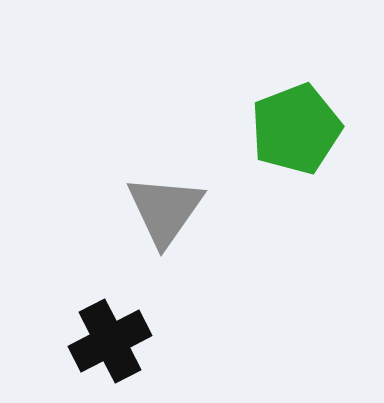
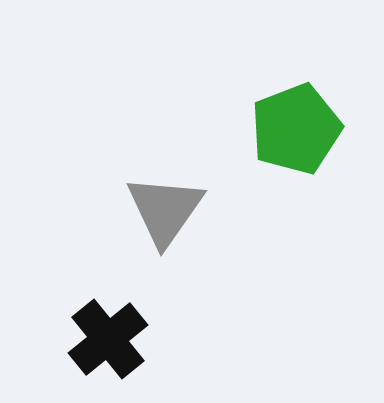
black cross: moved 2 px left, 2 px up; rotated 12 degrees counterclockwise
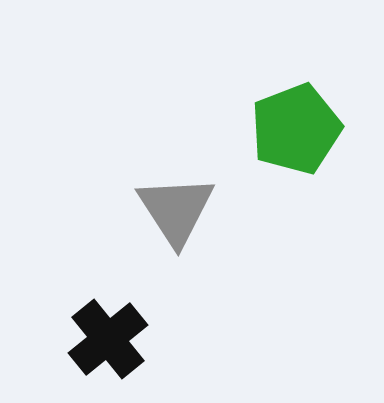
gray triangle: moved 11 px right; rotated 8 degrees counterclockwise
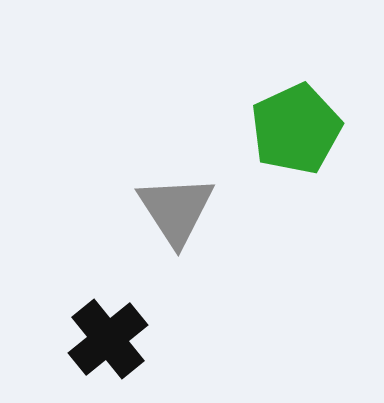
green pentagon: rotated 4 degrees counterclockwise
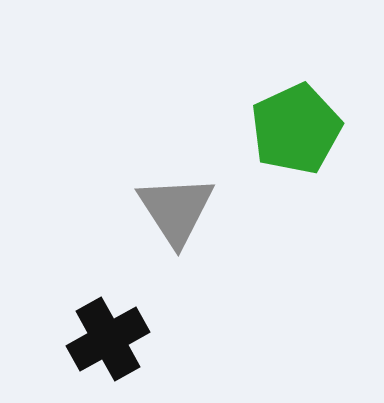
black cross: rotated 10 degrees clockwise
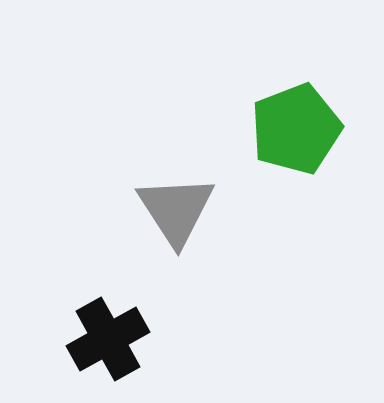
green pentagon: rotated 4 degrees clockwise
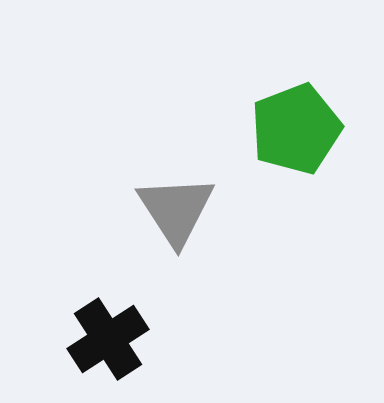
black cross: rotated 4 degrees counterclockwise
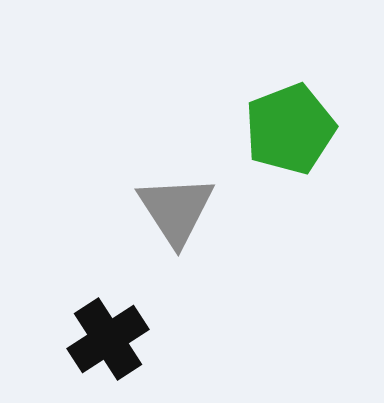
green pentagon: moved 6 px left
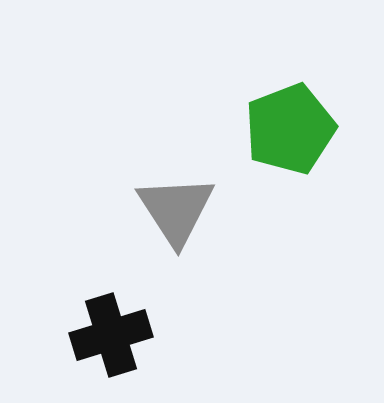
black cross: moved 3 px right, 4 px up; rotated 16 degrees clockwise
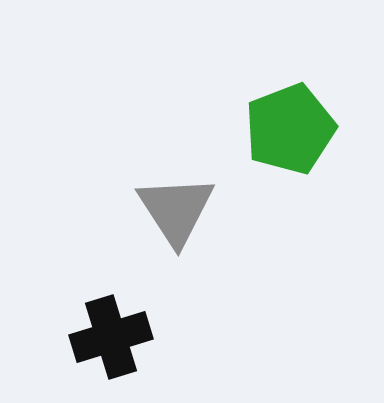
black cross: moved 2 px down
